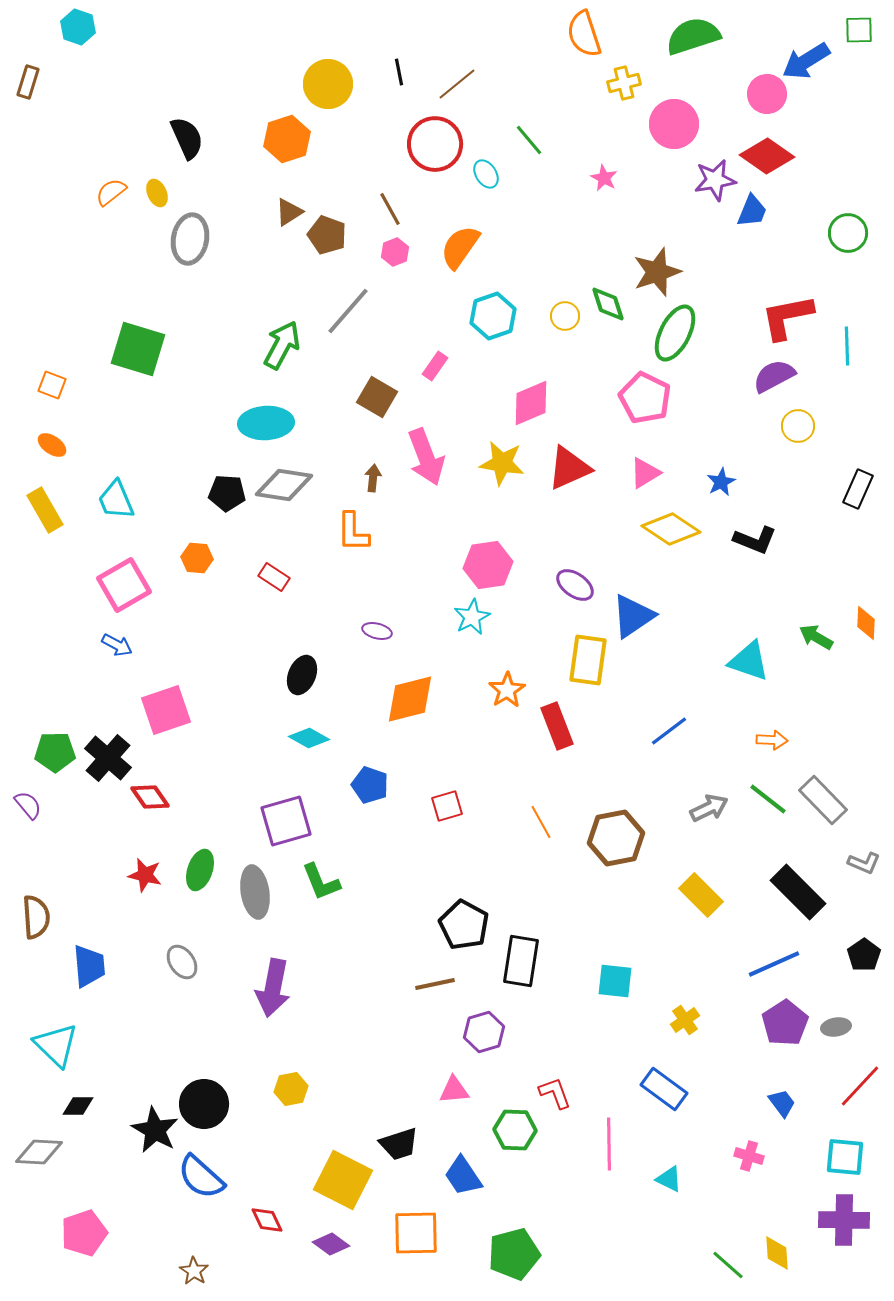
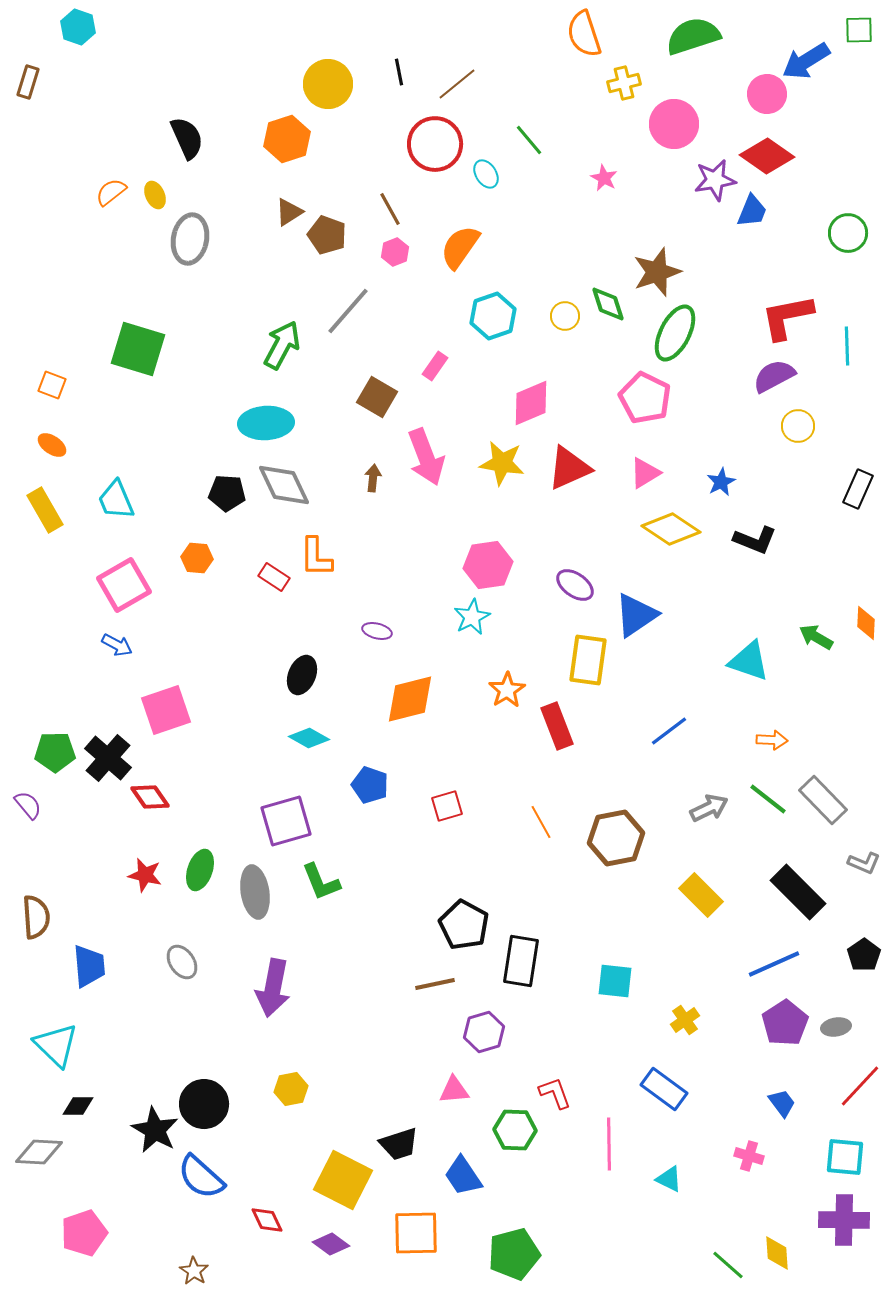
yellow ellipse at (157, 193): moved 2 px left, 2 px down
gray diamond at (284, 485): rotated 56 degrees clockwise
orange L-shape at (353, 532): moved 37 px left, 25 px down
blue triangle at (633, 616): moved 3 px right, 1 px up
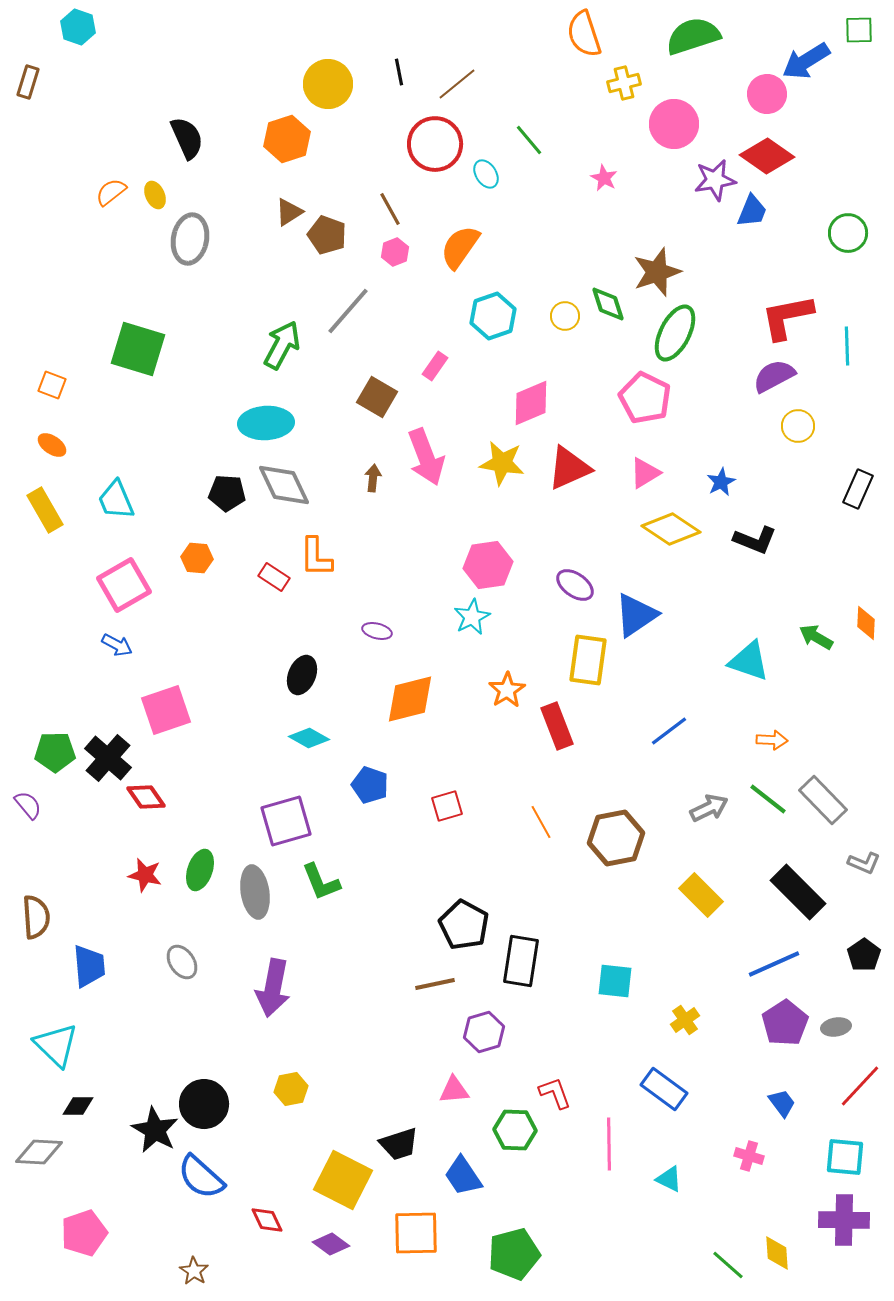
red diamond at (150, 797): moved 4 px left
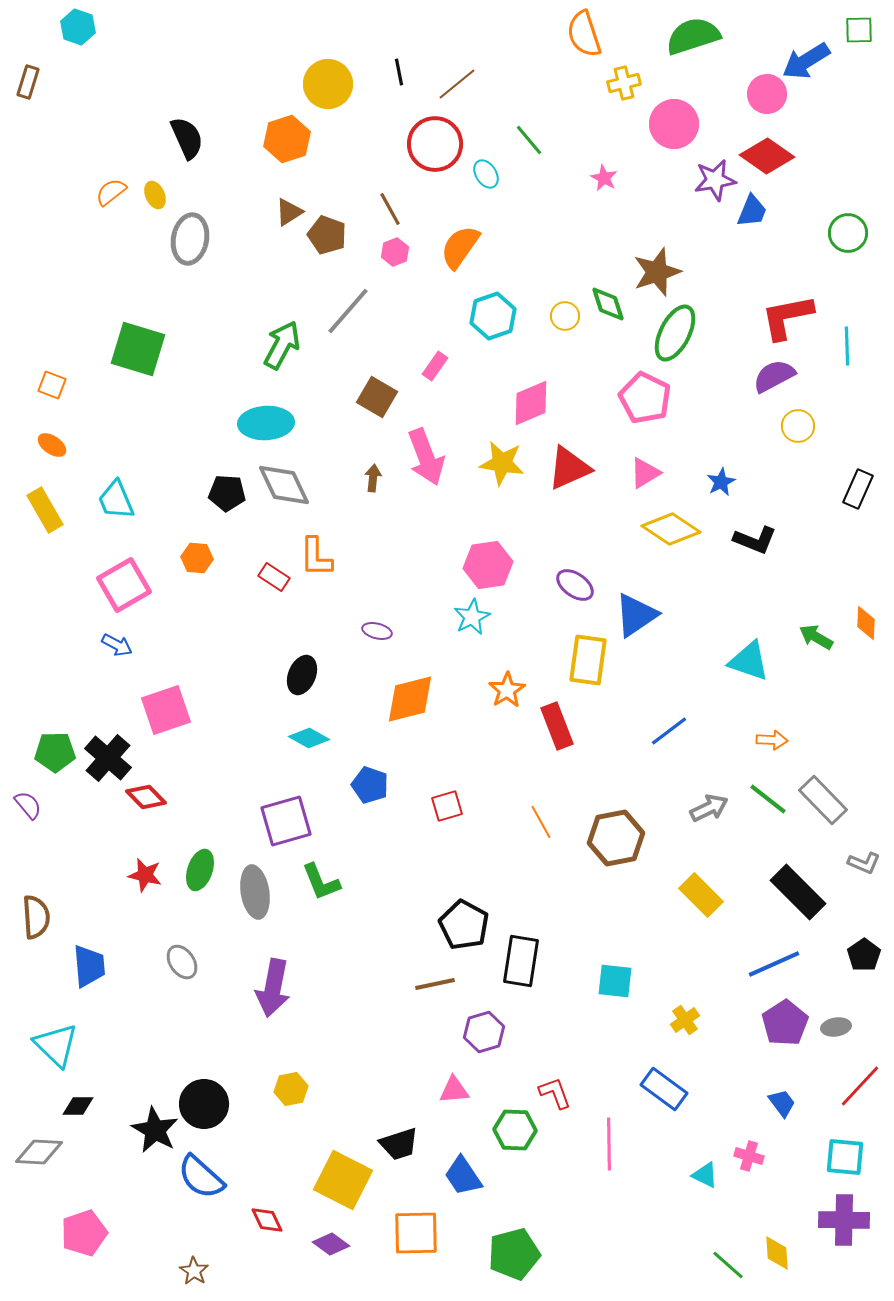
red diamond at (146, 797): rotated 9 degrees counterclockwise
cyan triangle at (669, 1179): moved 36 px right, 4 px up
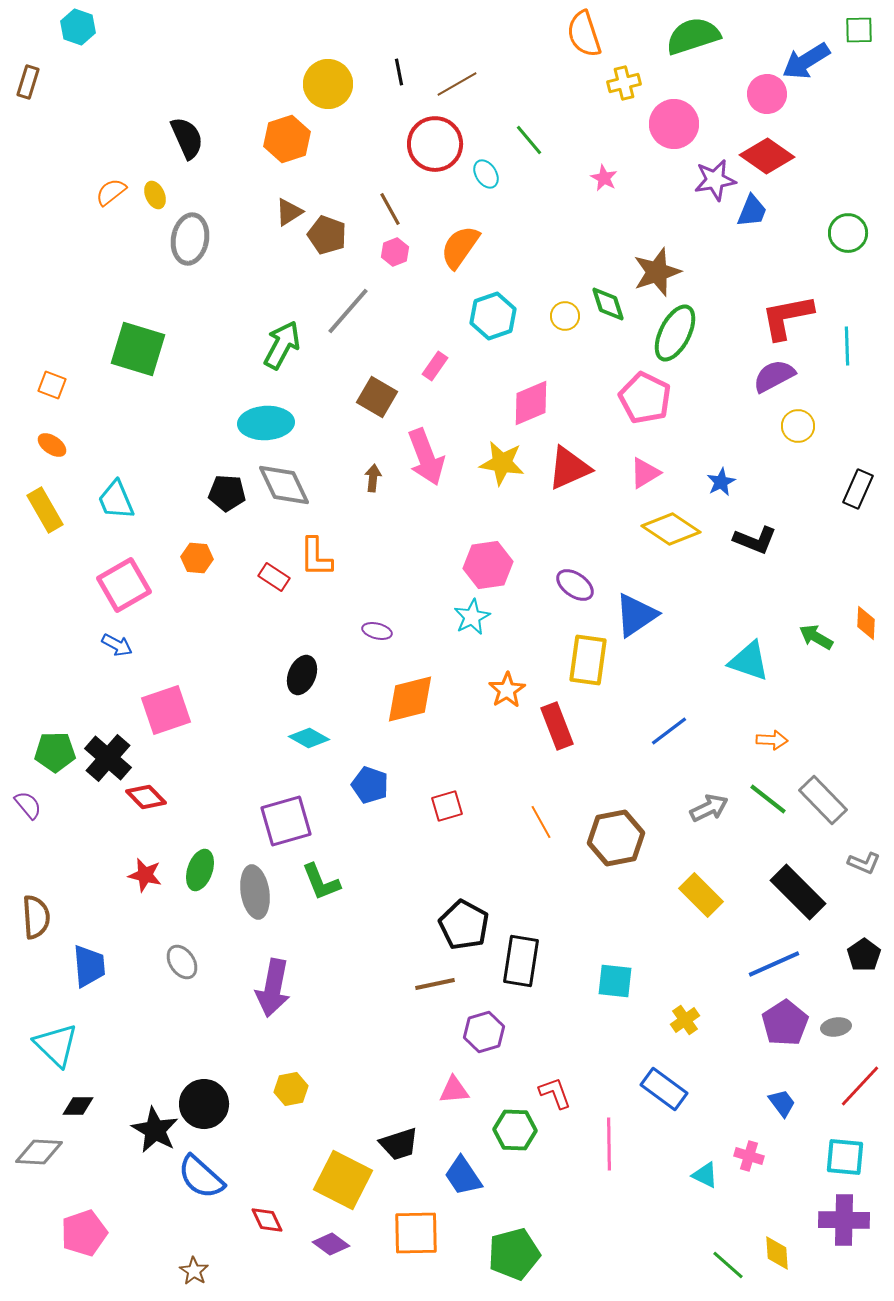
brown line at (457, 84): rotated 9 degrees clockwise
